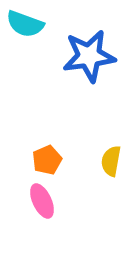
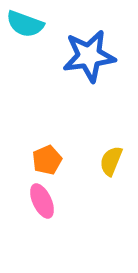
yellow semicircle: rotated 12 degrees clockwise
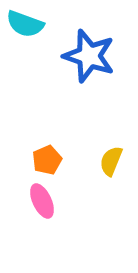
blue star: rotated 26 degrees clockwise
